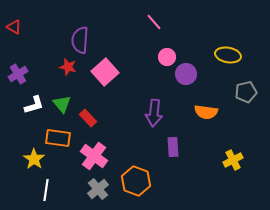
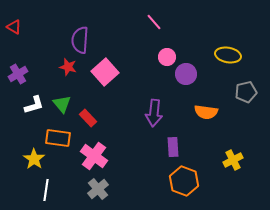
orange hexagon: moved 48 px right
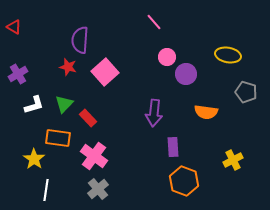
gray pentagon: rotated 30 degrees clockwise
green triangle: moved 2 px right; rotated 24 degrees clockwise
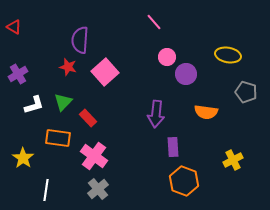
green triangle: moved 1 px left, 2 px up
purple arrow: moved 2 px right, 1 px down
yellow star: moved 11 px left, 1 px up
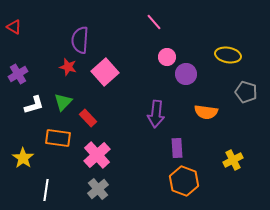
purple rectangle: moved 4 px right, 1 px down
pink cross: moved 3 px right, 1 px up; rotated 12 degrees clockwise
